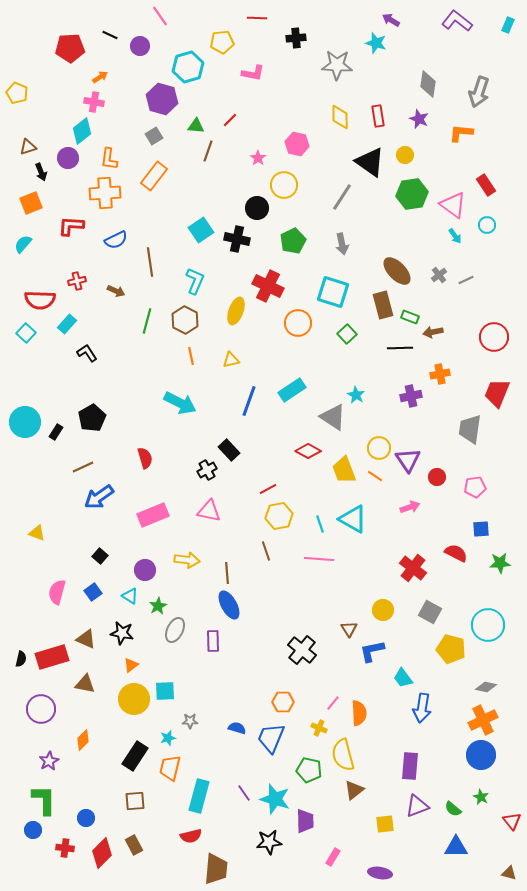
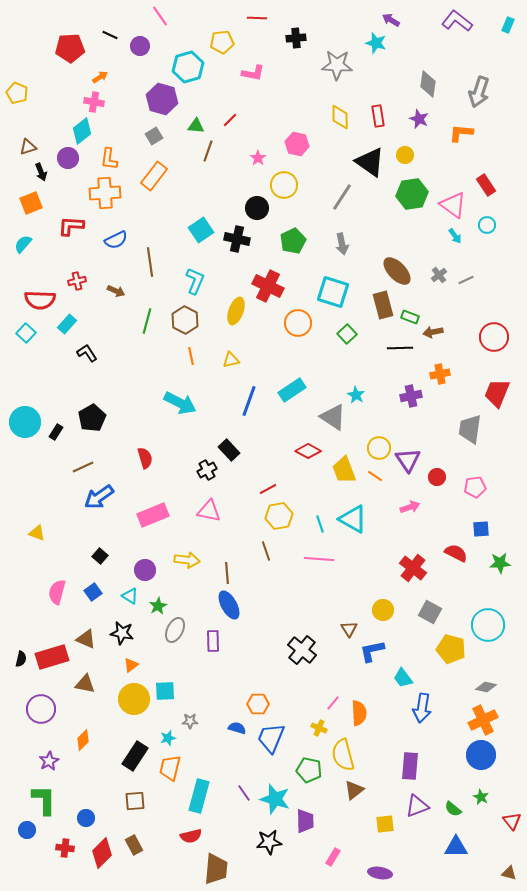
orange hexagon at (283, 702): moved 25 px left, 2 px down
blue circle at (33, 830): moved 6 px left
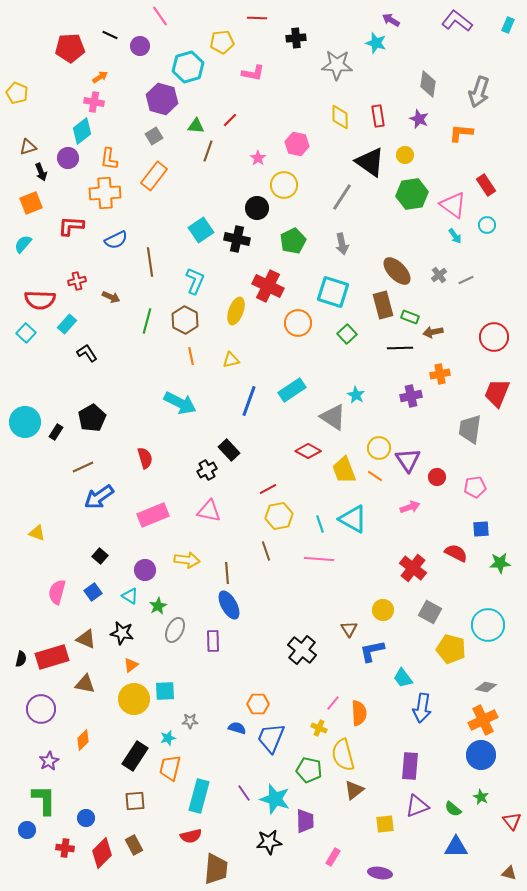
brown arrow at (116, 291): moved 5 px left, 6 px down
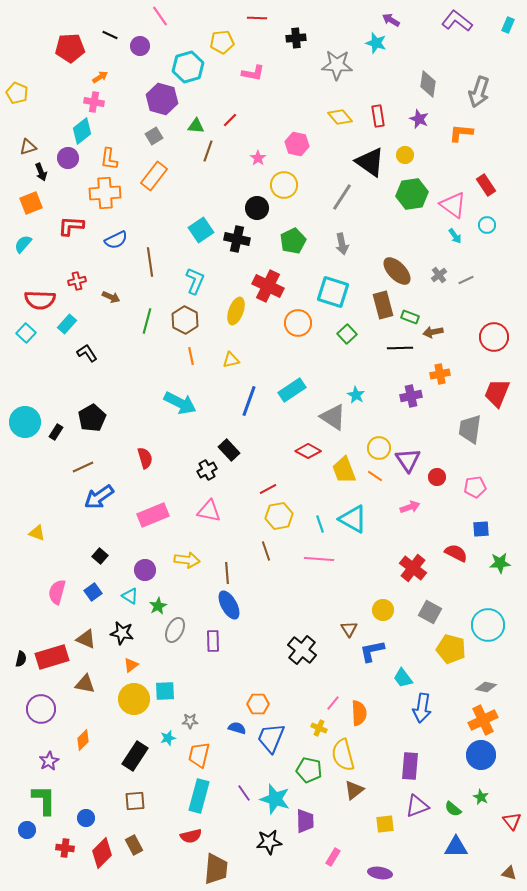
yellow diamond at (340, 117): rotated 40 degrees counterclockwise
orange trapezoid at (170, 768): moved 29 px right, 13 px up
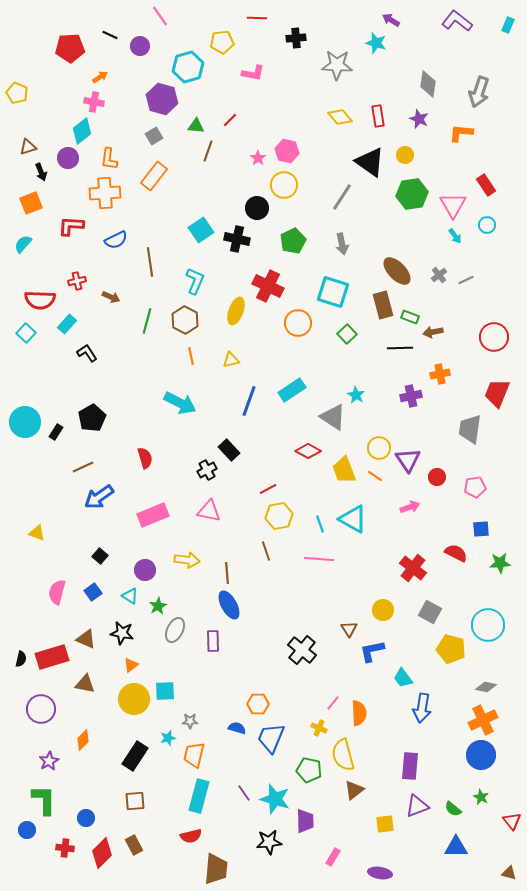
pink hexagon at (297, 144): moved 10 px left, 7 px down
pink triangle at (453, 205): rotated 24 degrees clockwise
orange trapezoid at (199, 755): moved 5 px left
